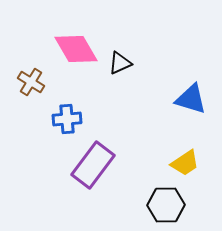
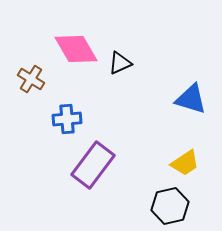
brown cross: moved 3 px up
black hexagon: moved 4 px right, 1 px down; rotated 12 degrees counterclockwise
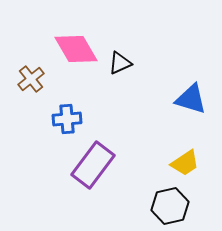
brown cross: rotated 20 degrees clockwise
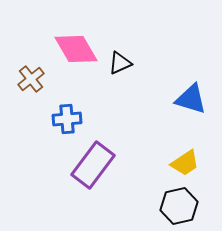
black hexagon: moved 9 px right
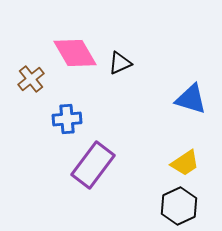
pink diamond: moved 1 px left, 4 px down
black hexagon: rotated 12 degrees counterclockwise
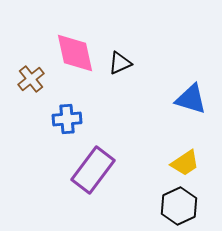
pink diamond: rotated 18 degrees clockwise
purple rectangle: moved 5 px down
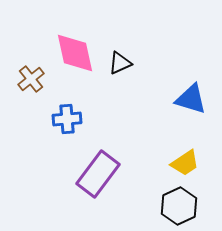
purple rectangle: moved 5 px right, 4 px down
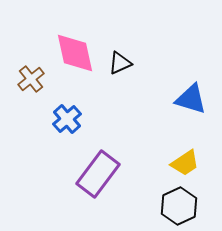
blue cross: rotated 36 degrees counterclockwise
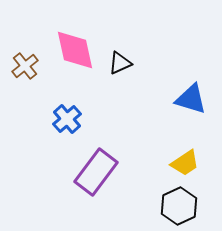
pink diamond: moved 3 px up
brown cross: moved 6 px left, 13 px up
purple rectangle: moved 2 px left, 2 px up
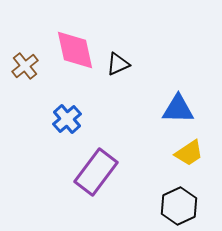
black triangle: moved 2 px left, 1 px down
blue triangle: moved 13 px left, 10 px down; rotated 16 degrees counterclockwise
yellow trapezoid: moved 4 px right, 10 px up
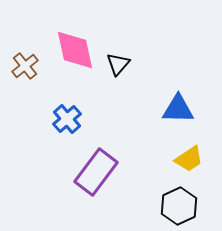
black triangle: rotated 25 degrees counterclockwise
yellow trapezoid: moved 6 px down
